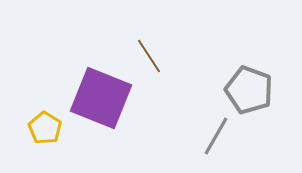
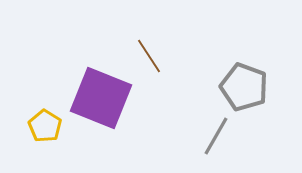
gray pentagon: moved 5 px left, 3 px up
yellow pentagon: moved 2 px up
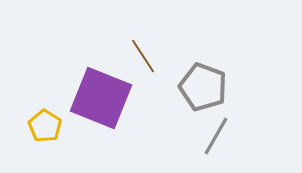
brown line: moved 6 px left
gray pentagon: moved 41 px left
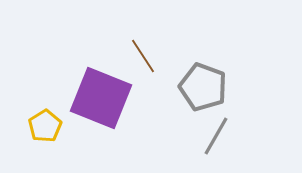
yellow pentagon: rotated 8 degrees clockwise
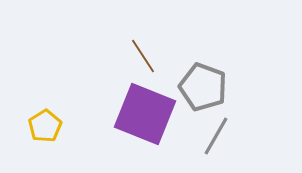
purple square: moved 44 px right, 16 px down
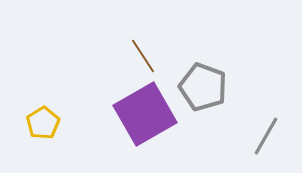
purple square: rotated 38 degrees clockwise
yellow pentagon: moved 2 px left, 3 px up
gray line: moved 50 px right
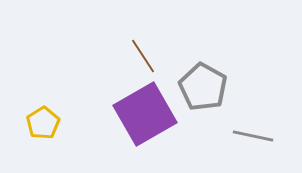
gray pentagon: rotated 9 degrees clockwise
gray line: moved 13 px left; rotated 72 degrees clockwise
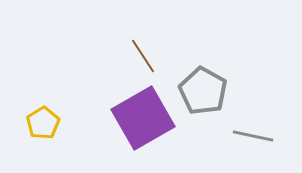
gray pentagon: moved 4 px down
purple square: moved 2 px left, 4 px down
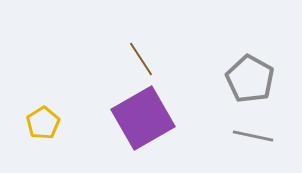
brown line: moved 2 px left, 3 px down
gray pentagon: moved 47 px right, 12 px up
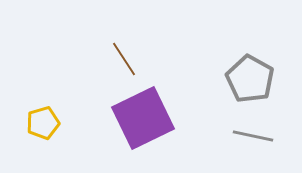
brown line: moved 17 px left
purple square: rotated 4 degrees clockwise
yellow pentagon: rotated 16 degrees clockwise
